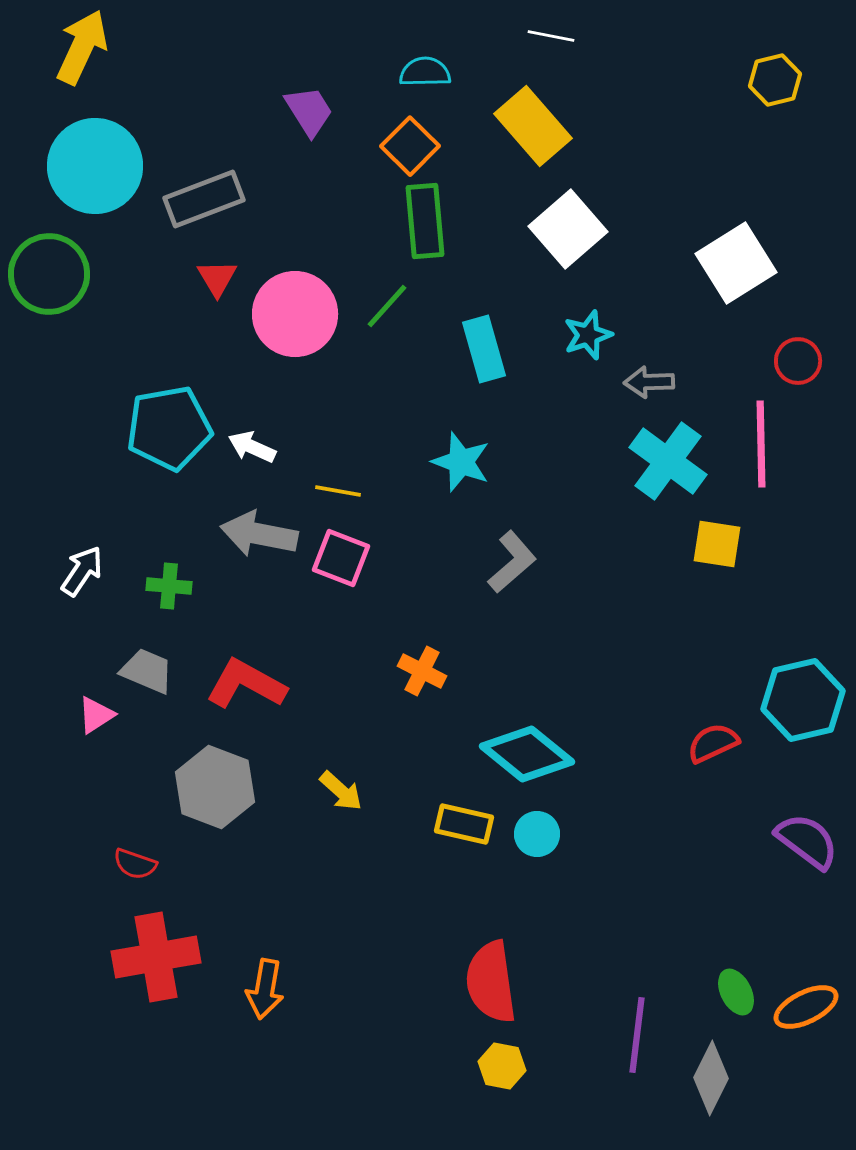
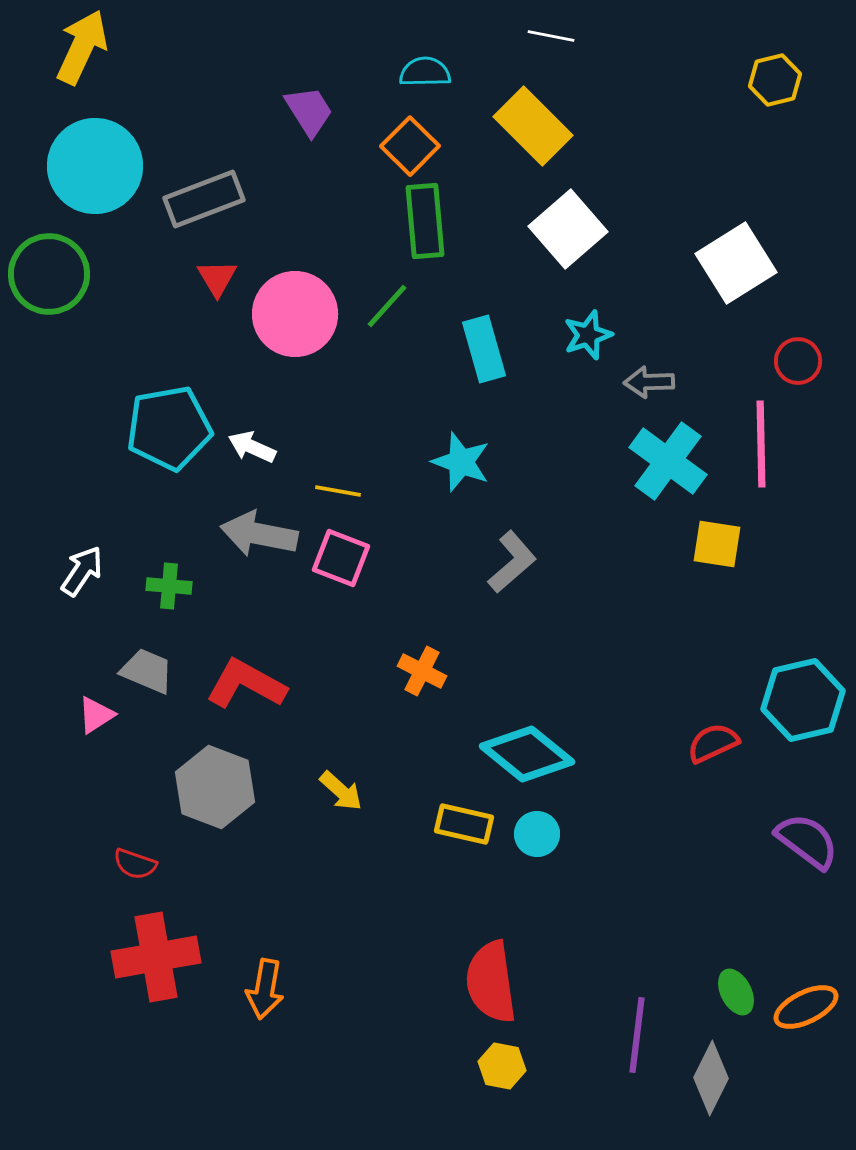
yellow rectangle at (533, 126): rotated 4 degrees counterclockwise
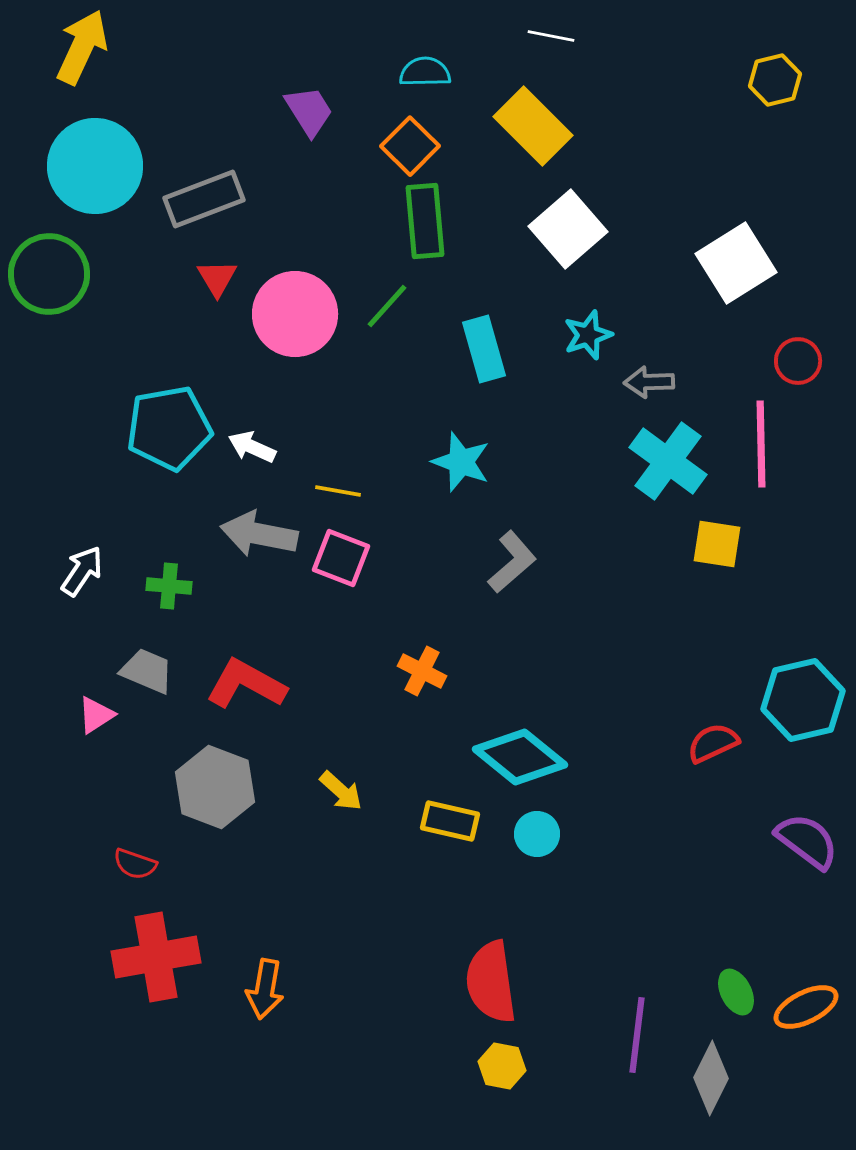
cyan diamond at (527, 754): moved 7 px left, 3 px down
yellow rectangle at (464, 824): moved 14 px left, 3 px up
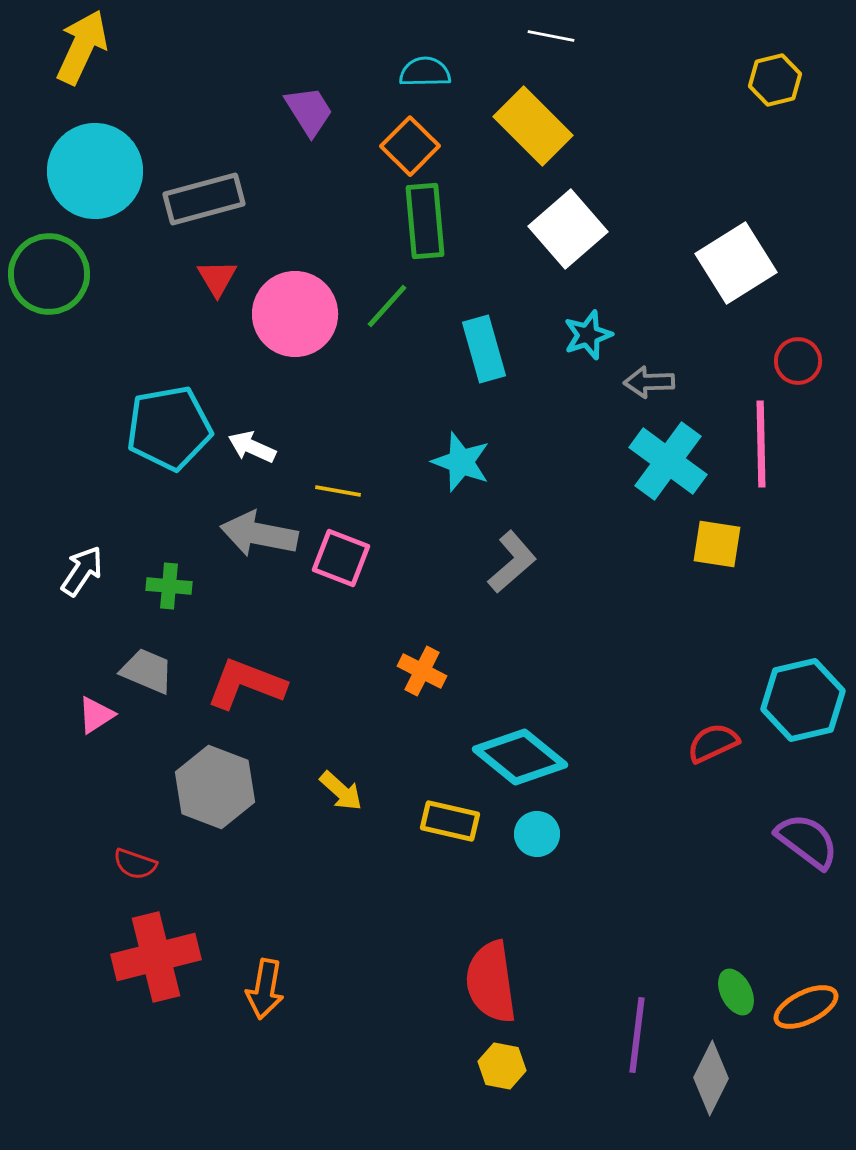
cyan circle at (95, 166): moved 5 px down
gray rectangle at (204, 199): rotated 6 degrees clockwise
red L-shape at (246, 684): rotated 8 degrees counterclockwise
red cross at (156, 957): rotated 4 degrees counterclockwise
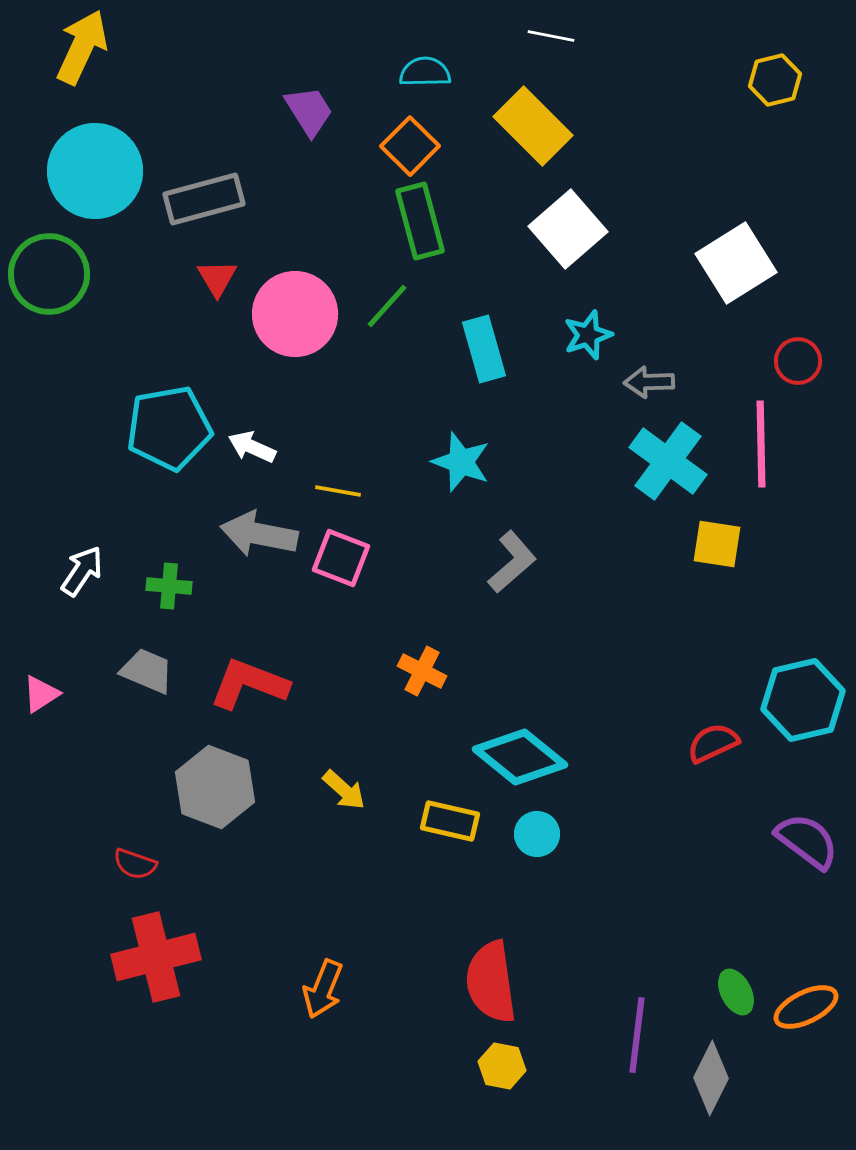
green rectangle at (425, 221): moved 5 px left; rotated 10 degrees counterclockwise
red L-shape at (246, 684): moved 3 px right
pink triangle at (96, 715): moved 55 px left, 21 px up
yellow arrow at (341, 791): moved 3 px right, 1 px up
orange arrow at (265, 989): moved 58 px right; rotated 12 degrees clockwise
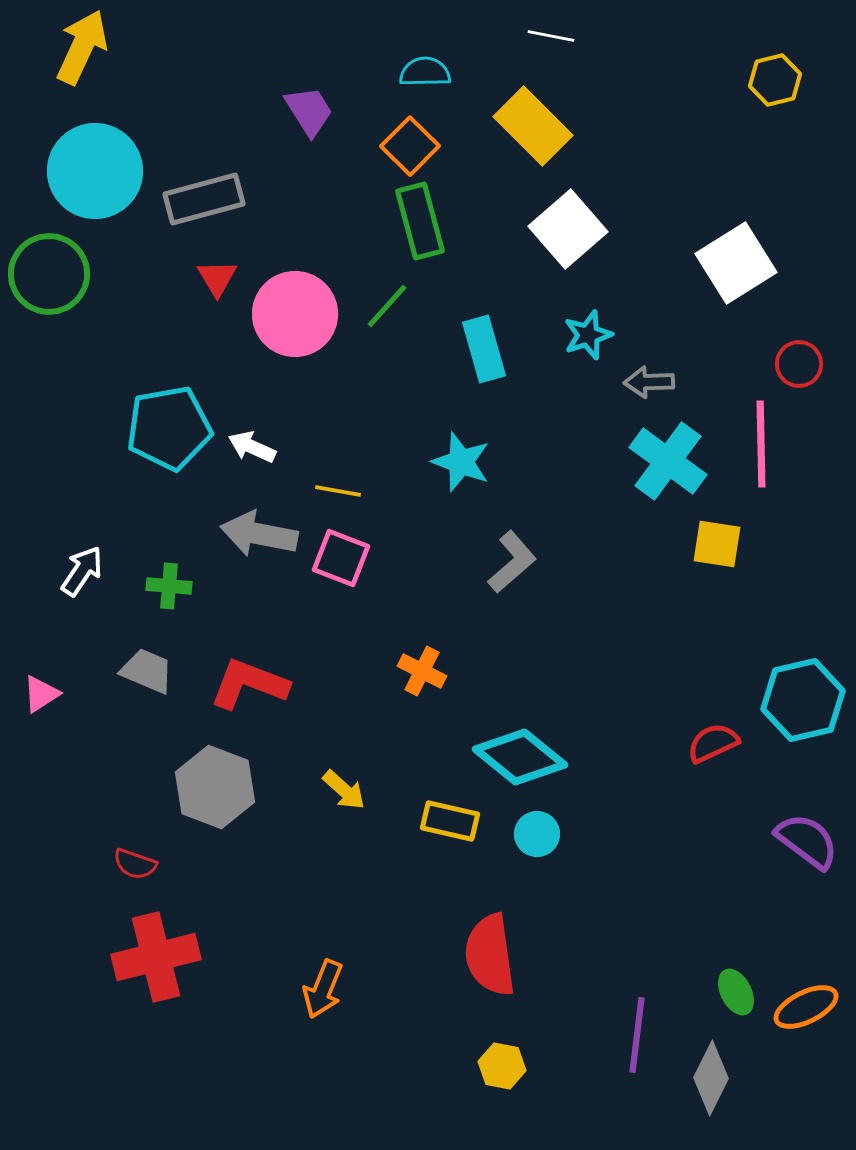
red circle at (798, 361): moved 1 px right, 3 px down
red semicircle at (491, 982): moved 1 px left, 27 px up
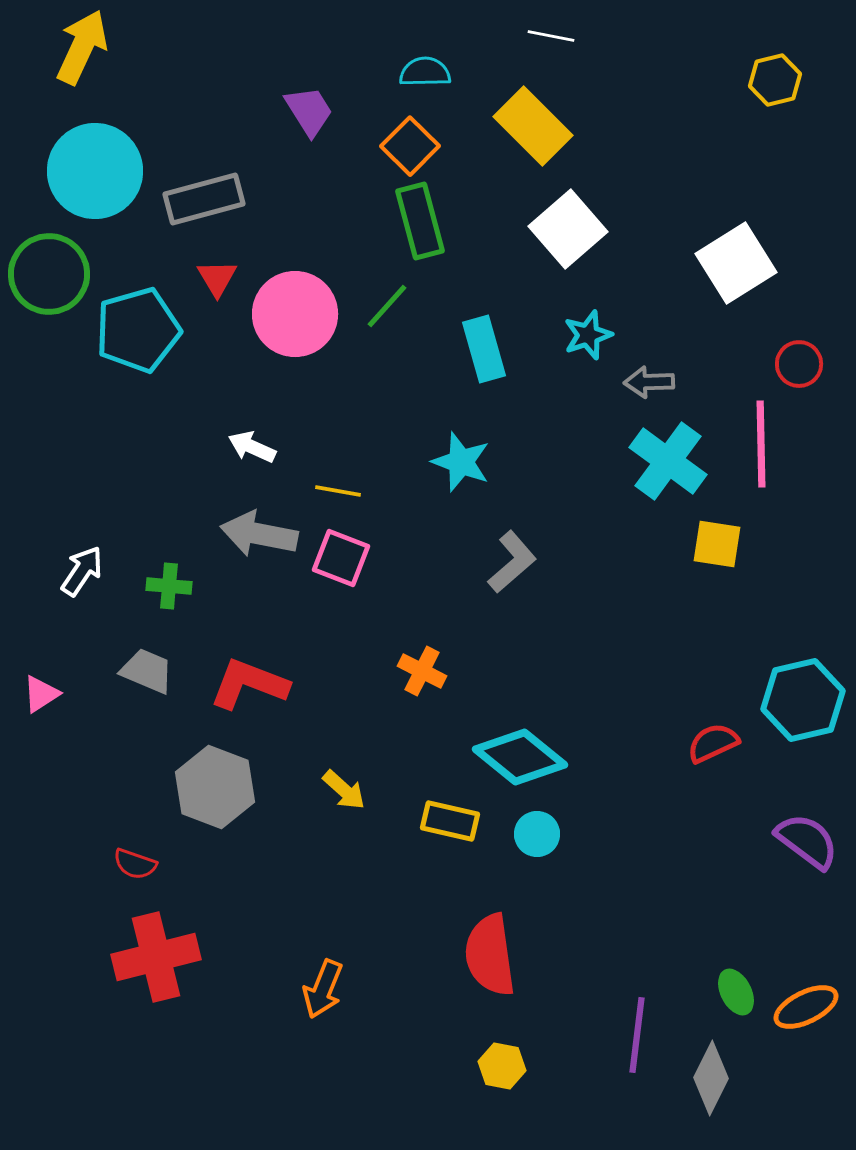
cyan pentagon at (169, 428): moved 31 px left, 98 px up; rotated 6 degrees counterclockwise
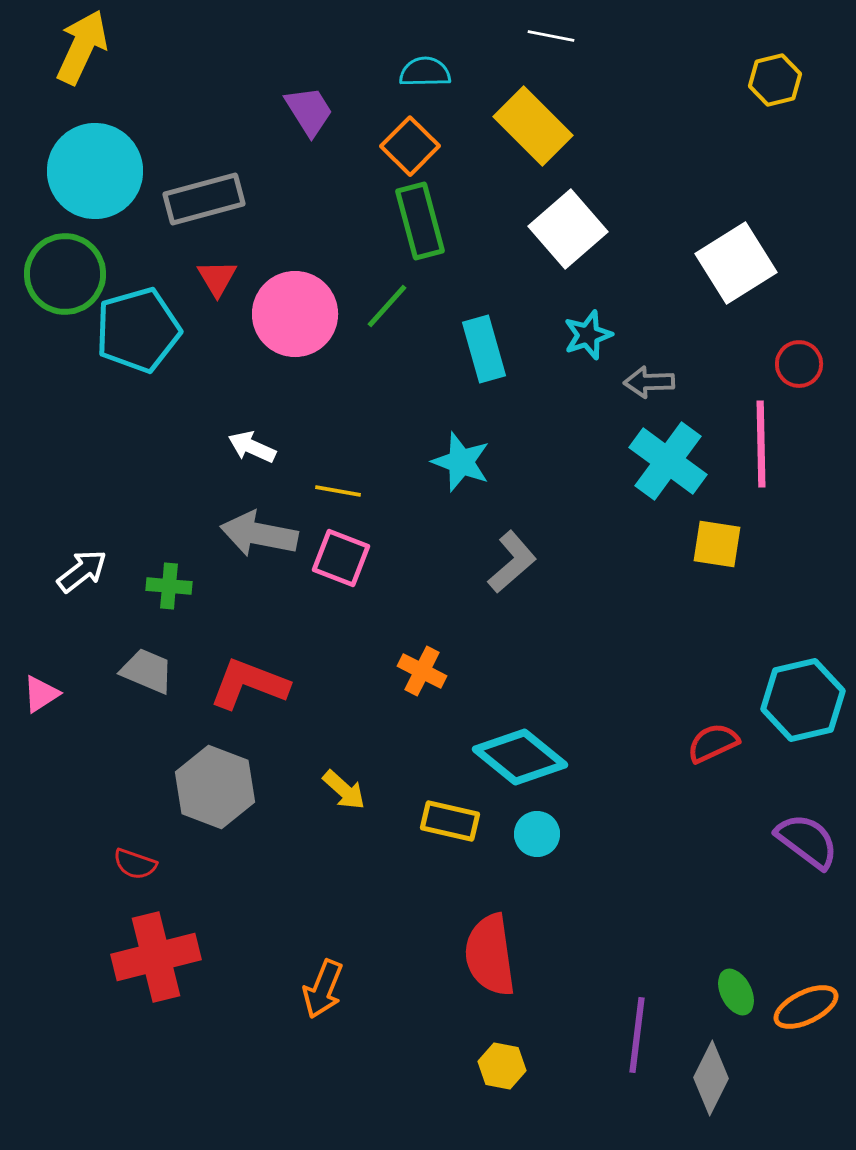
green circle at (49, 274): moved 16 px right
white arrow at (82, 571): rotated 18 degrees clockwise
